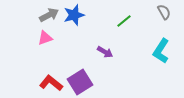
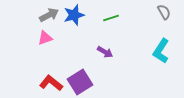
green line: moved 13 px left, 3 px up; rotated 21 degrees clockwise
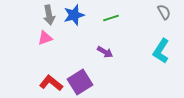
gray arrow: rotated 108 degrees clockwise
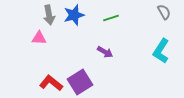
pink triangle: moved 6 px left; rotated 21 degrees clockwise
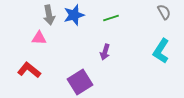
purple arrow: rotated 77 degrees clockwise
red L-shape: moved 22 px left, 13 px up
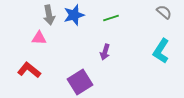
gray semicircle: rotated 21 degrees counterclockwise
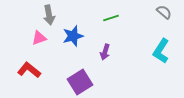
blue star: moved 1 px left, 21 px down
pink triangle: rotated 21 degrees counterclockwise
